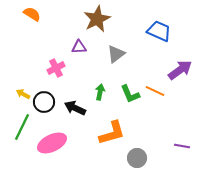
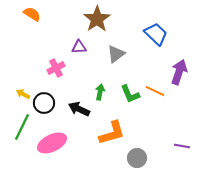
brown star: rotated 8 degrees counterclockwise
blue trapezoid: moved 3 px left, 3 px down; rotated 20 degrees clockwise
purple arrow: moved 1 px left, 2 px down; rotated 35 degrees counterclockwise
black circle: moved 1 px down
black arrow: moved 4 px right, 1 px down
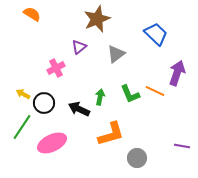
brown star: rotated 12 degrees clockwise
purple triangle: rotated 35 degrees counterclockwise
purple arrow: moved 2 px left, 1 px down
green arrow: moved 5 px down
green line: rotated 8 degrees clockwise
orange L-shape: moved 1 px left, 1 px down
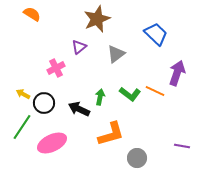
green L-shape: rotated 30 degrees counterclockwise
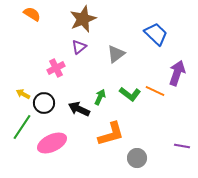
brown star: moved 14 px left
green arrow: rotated 14 degrees clockwise
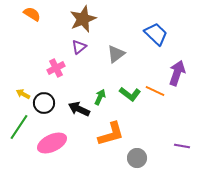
green line: moved 3 px left
